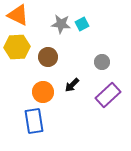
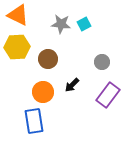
cyan square: moved 2 px right
brown circle: moved 2 px down
purple rectangle: rotated 10 degrees counterclockwise
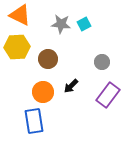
orange triangle: moved 2 px right
black arrow: moved 1 px left, 1 px down
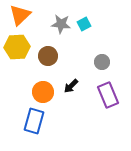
orange triangle: rotated 50 degrees clockwise
brown circle: moved 3 px up
purple rectangle: rotated 60 degrees counterclockwise
blue rectangle: rotated 25 degrees clockwise
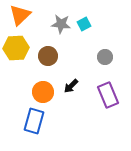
yellow hexagon: moved 1 px left, 1 px down
gray circle: moved 3 px right, 5 px up
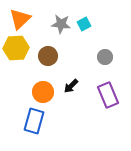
orange triangle: moved 4 px down
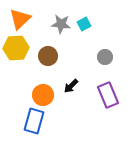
orange circle: moved 3 px down
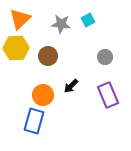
cyan square: moved 4 px right, 4 px up
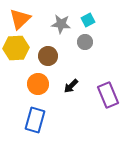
gray circle: moved 20 px left, 15 px up
orange circle: moved 5 px left, 11 px up
blue rectangle: moved 1 px right, 1 px up
